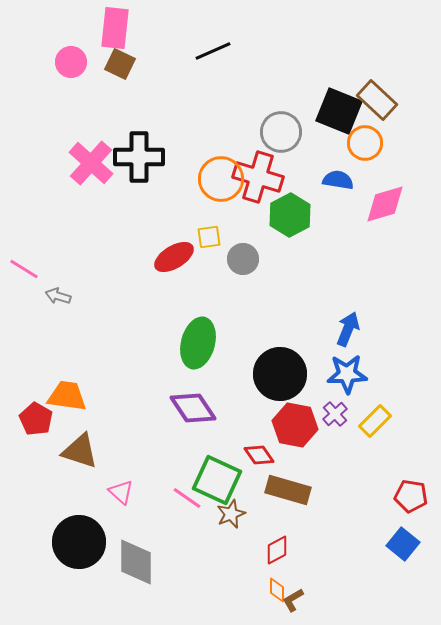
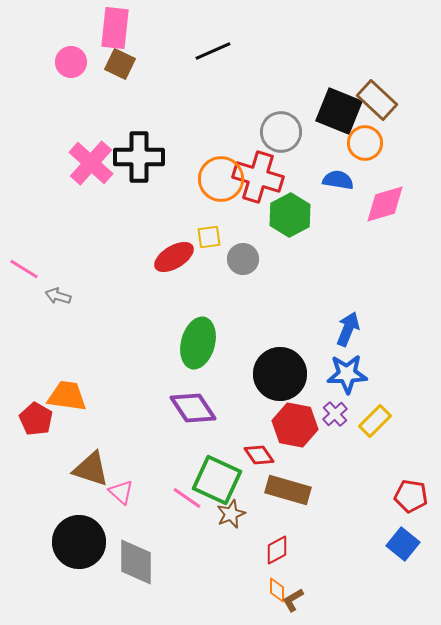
brown triangle at (80, 451): moved 11 px right, 18 px down
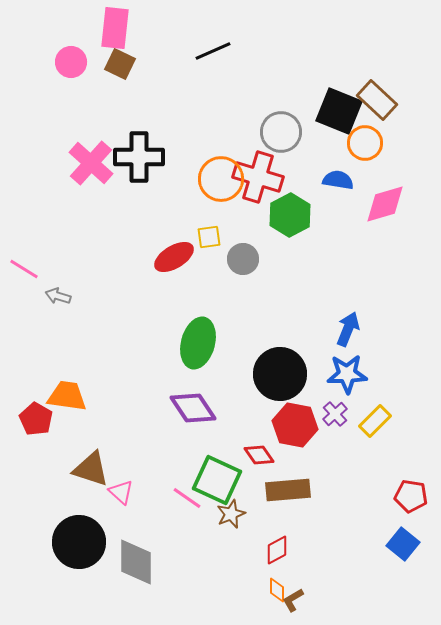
brown rectangle at (288, 490): rotated 21 degrees counterclockwise
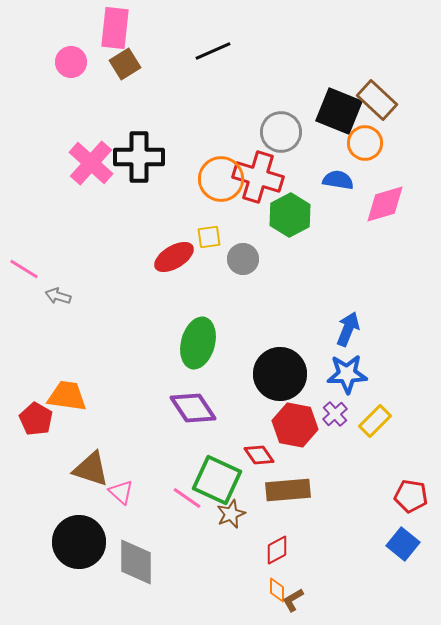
brown square at (120, 64): moved 5 px right; rotated 32 degrees clockwise
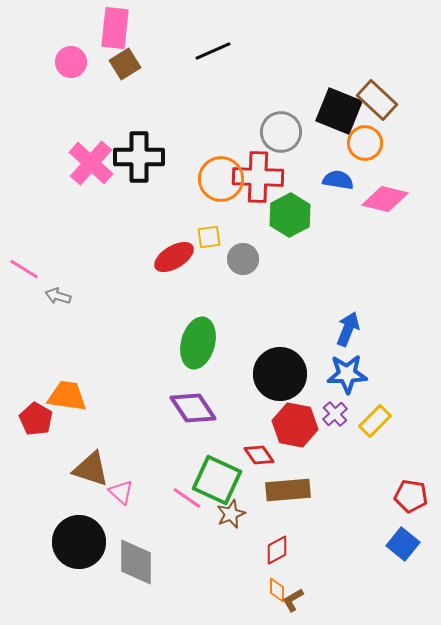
red cross at (258, 177): rotated 15 degrees counterclockwise
pink diamond at (385, 204): moved 5 px up; rotated 30 degrees clockwise
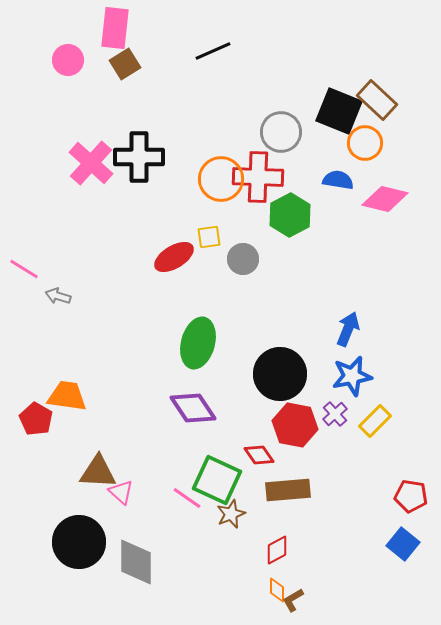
pink circle at (71, 62): moved 3 px left, 2 px up
blue star at (347, 374): moved 5 px right, 2 px down; rotated 9 degrees counterclockwise
brown triangle at (91, 469): moved 7 px right, 3 px down; rotated 15 degrees counterclockwise
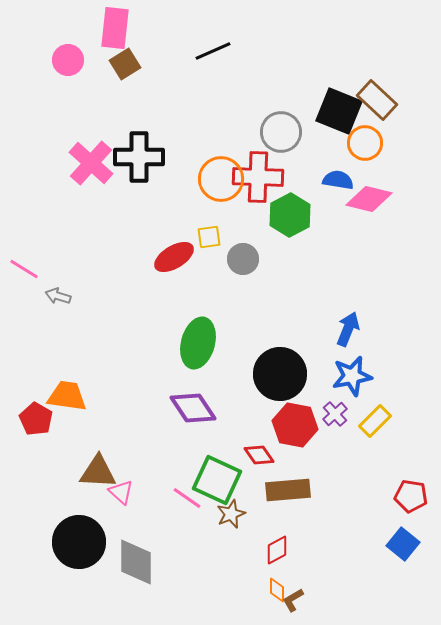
pink diamond at (385, 199): moved 16 px left
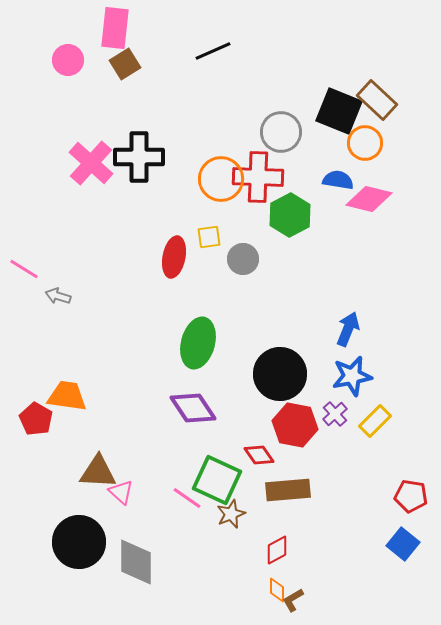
red ellipse at (174, 257): rotated 48 degrees counterclockwise
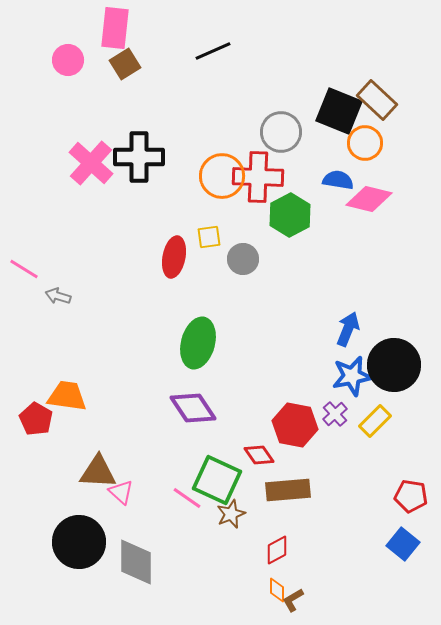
orange circle at (221, 179): moved 1 px right, 3 px up
black circle at (280, 374): moved 114 px right, 9 px up
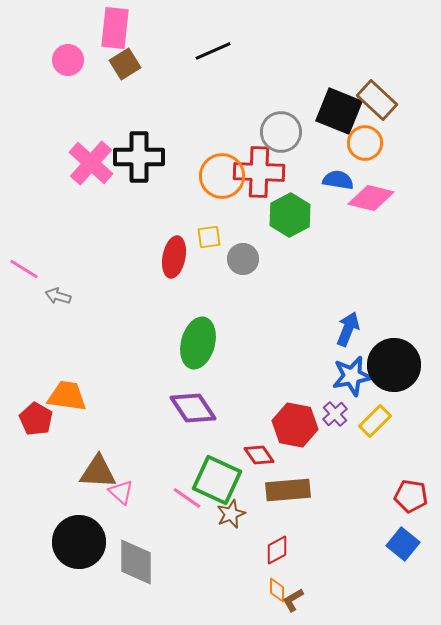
red cross at (258, 177): moved 1 px right, 5 px up
pink diamond at (369, 199): moved 2 px right, 1 px up
